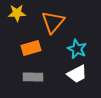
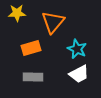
white trapezoid: moved 2 px right
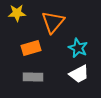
cyan star: moved 1 px right, 1 px up
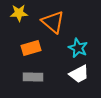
yellow star: moved 2 px right
orange triangle: rotated 30 degrees counterclockwise
